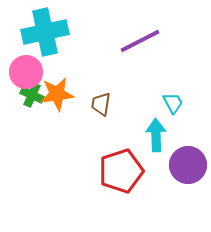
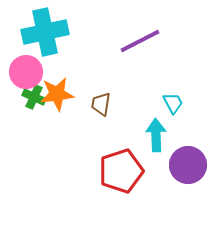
green cross: moved 2 px right, 2 px down
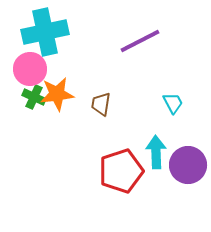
pink circle: moved 4 px right, 3 px up
cyan arrow: moved 17 px down
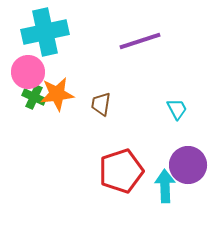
purple line: rotated 9 degrees clockwise
pink circle: moved 2 px left, 3 px down
cyan trapezoid: moved 4 px right, 6 px down
cyan arrow: moved 9 px right, 34 px down
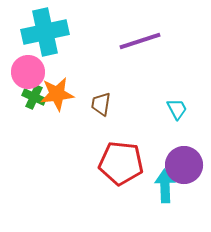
purple circle: moved 4 px left
red pentagon: moved 8 px up; rotated 24 degrees clockwise
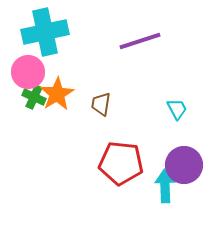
orange star: rotated 24 degrees counterclockwise
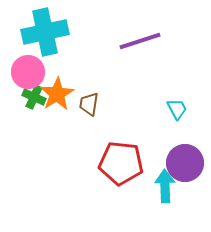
brown trapezoid: moved 12 px left
purple circle: moved 1 px right, 2 px up
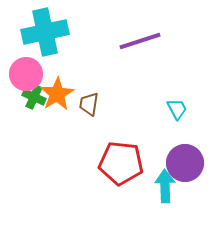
pink circle: moved 2 px left, 2 px down
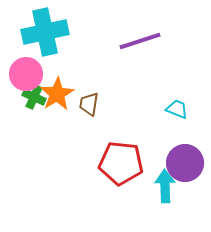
cyan trapezoid: rotated 40 degrees counterclockwise
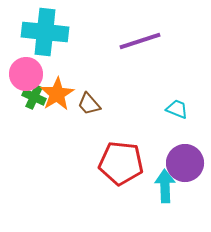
cyan cross: rotated 18 degrees clockwise
brown trapezoid: rotated 50 degrees counterclockwise
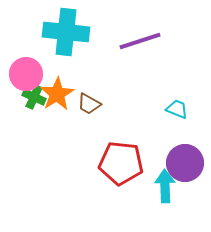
cyan cross: moved 21 px right
brown trapezoid: rotated 20 degrees counterclockwise
